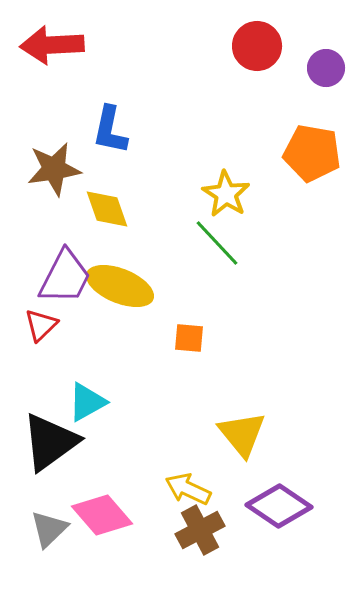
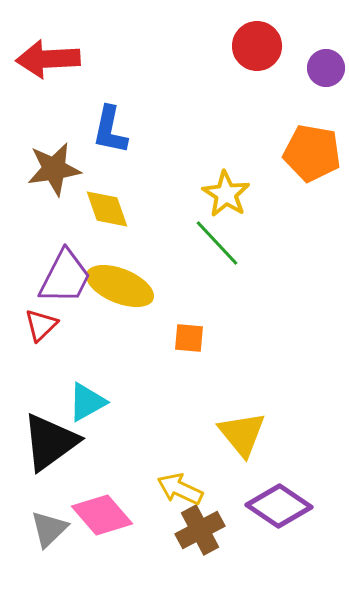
red arrow: moved 4 px left, 14 px down
yellow arrow: moved 8 px left
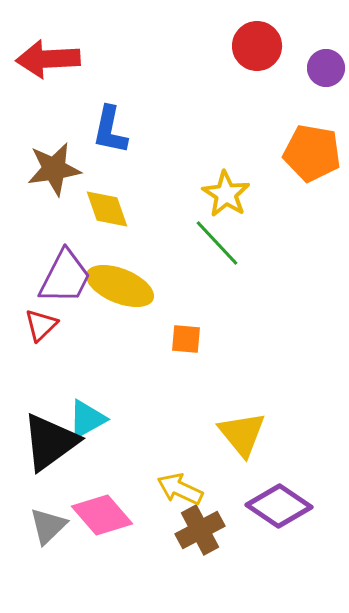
orange square: moved 3 px left, 1 px down
cyan triangle: moved 17 px down
gray triangle: moved 1 px left, 3 px up
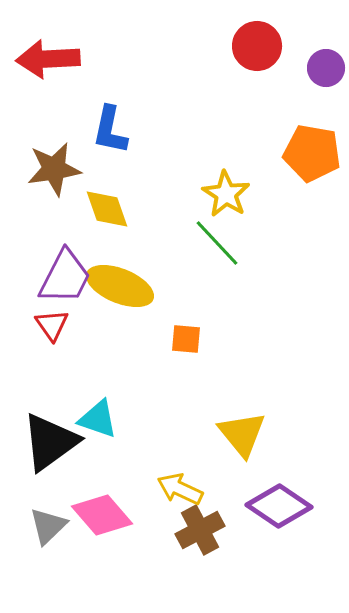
red triangle: moved 11 px right; rotated 21 degrees counterclockwise
cyan triangle: moved 11 px right; rotated 48 degrees clockwise
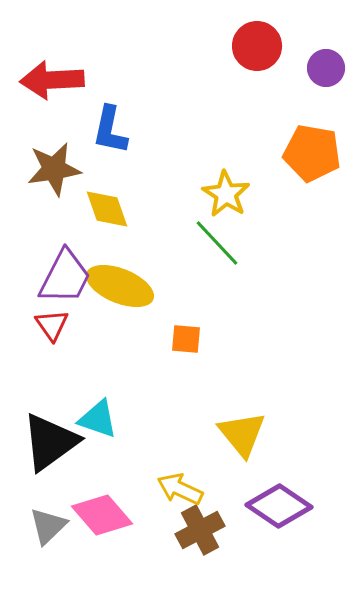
red arrow: moved 4 px right, 21 px down
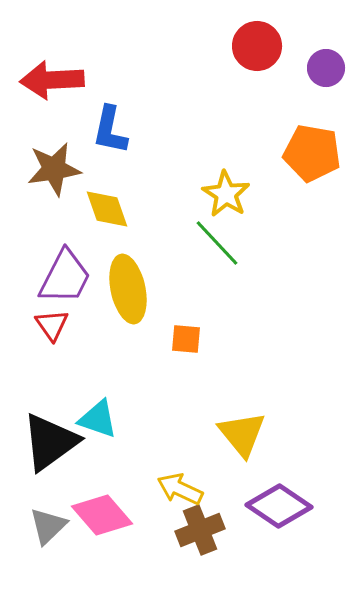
yellow ellipse: moved 8 px right, 3 px down; rotated 56 degrees clockwise
brown cross: rotated 6 degrees clockwise
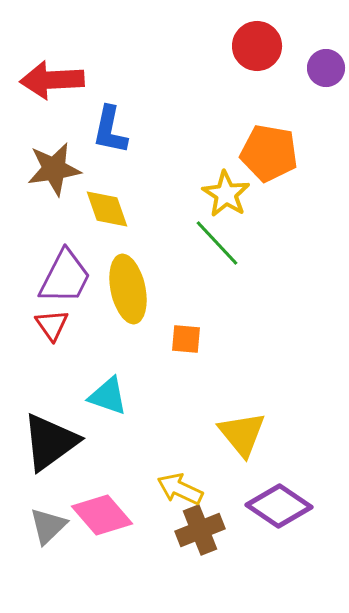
orange pentagon: moved 43 px left
cyan triangle: moved 10 px right, 23 px up
